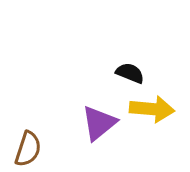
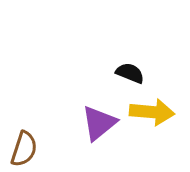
yellow arrow: moved 3 px down
brown semicircle: moved 4 px left
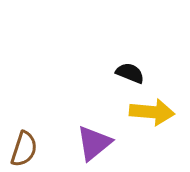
purple triangle: moved 5 px left, 20 px down
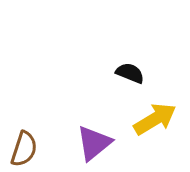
yellow arrow: moved 3 px right, 7 px down; rotated 36 degrees counterclockwise
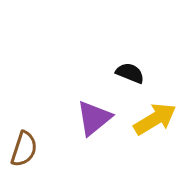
purple triangle: moved 25 px up
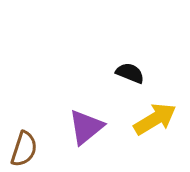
purple triangle: moved 8 px left, 9 px down
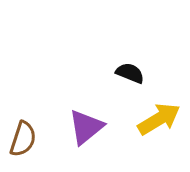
yellow arrow: moved 4 px right
brown semicircle: moved 1 px left, 10 px up
